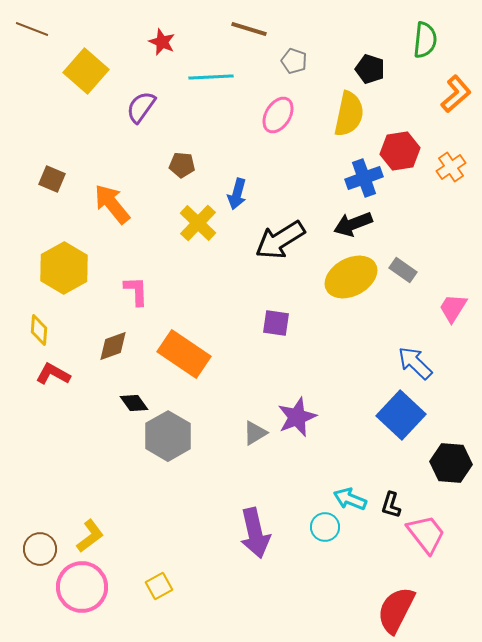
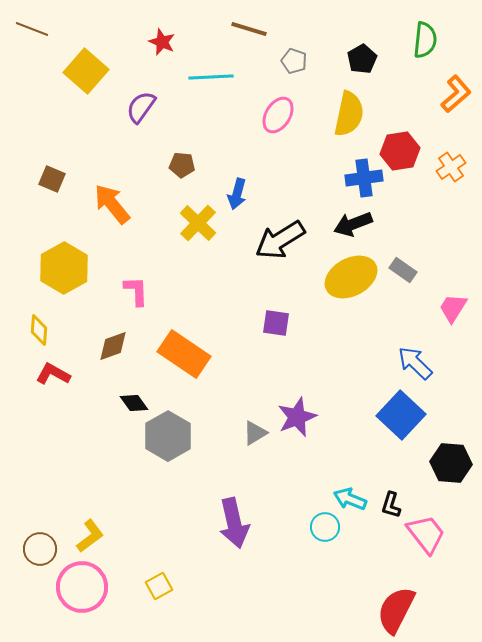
black pentagon at (370, 69): moved 8 px left, 10 px up; rotated 24 degrees clockwise
blue cross at (364, 178): rotated 12 degrees clockwise
purple arrow at (255, 533): moved 21 px left, 10 px up
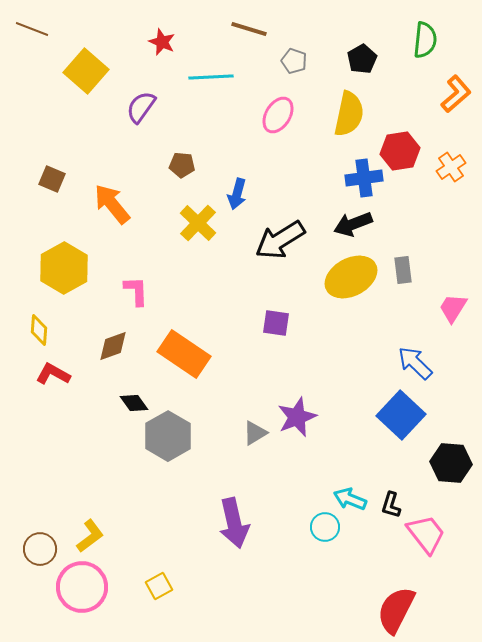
gray rectangle at (403, 270): rotated 48 degrees clockwise
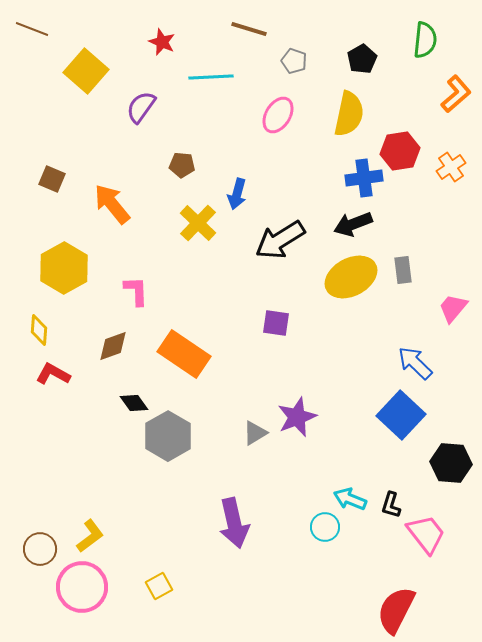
pink trapezoid at (453, 308): rotated 8 degrees clockwise
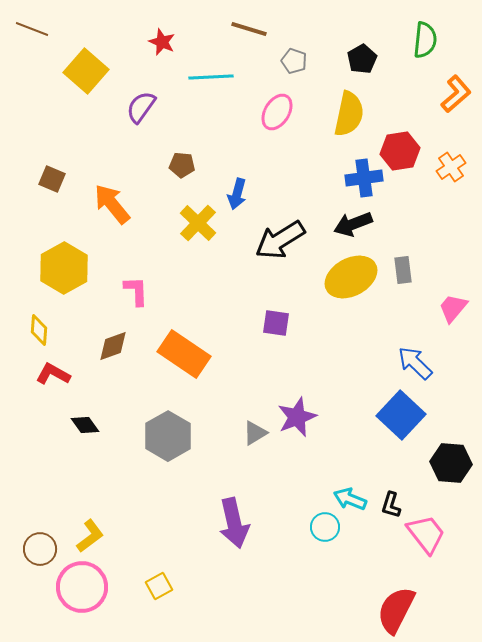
pink ellipse at (278, 115): moved 1 px left, 3 px up
black diamond at (134, 403): moved 49 px left, 22 px down
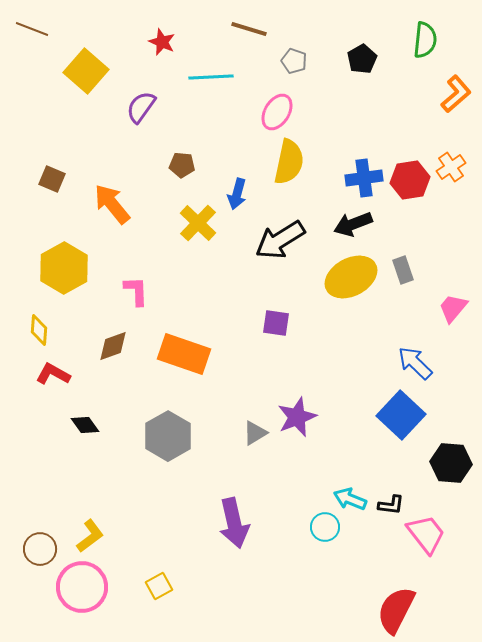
yellow semicircle at (349, 114): moved 60 px left, 48 px down
red hexagon at (400, 151): moved 10 px right, 29 px down
gray rectangle at (403, 270): rotated 12 degrees counterclockwise
orange rectangle at (184, 354): rotated 15 degrees counterclockwise
black L-shape at (391, 505): rotated 100 degrees counterclockwise
